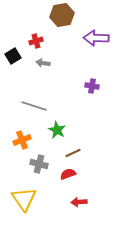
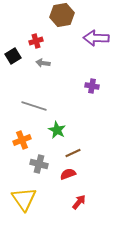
red arrow: rotated 133 degrees clockwise
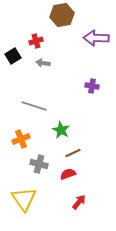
green star: moved 4 px right
orange cross: moved 1 px left, 1 px up
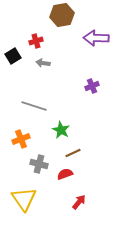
purple cross: rotated 32 degrees counterclockwise
red semicircle: moved 3 px left
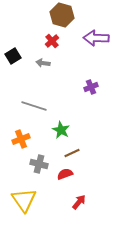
brown hexagon: rotated 25 degrees clockwise
red cross: moved 16 px right; rotated 24 degrees counterclockwise
purple cross: moved 1 px left, 1 px down
brown line: moved 1 px left
yellow triangle: moved 1 px down
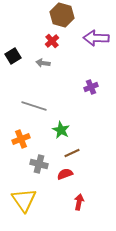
red arrow: rotated 28 degrees counterclockwise
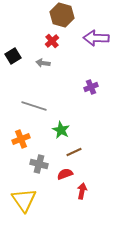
brown line: moved 2 px right, 1 px up
red arrow: moved 3 px right, 11 px up
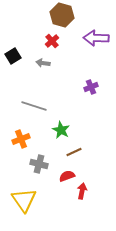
red semicircle: moved 2 px right, 2 px down
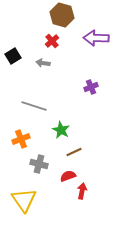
red semicircle: moved 1 px right
